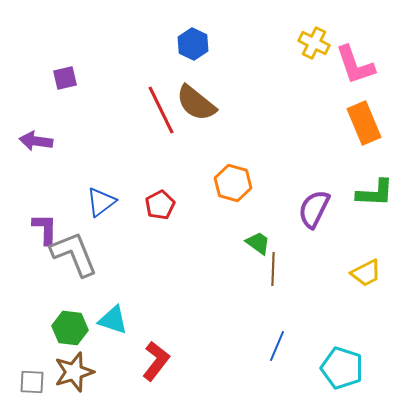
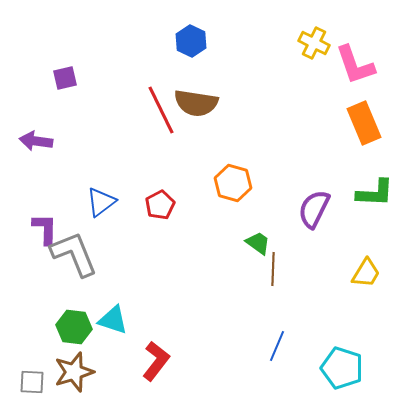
blue hexagon: moved 2 px left, 3 px up
brown semicircle: rotated 30 degrees counterclockwise
yellow trapezoid: rotated 32 degrees counterclockwise
green hexagon: moved 4 px right, 1 px up
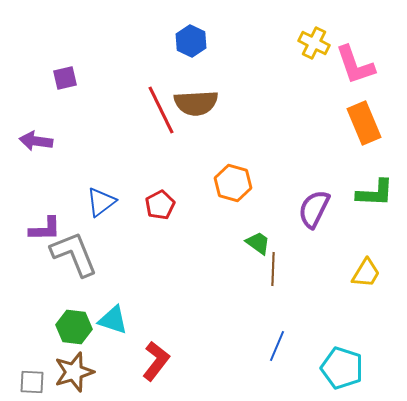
brown semicircle: rotated 12 degrees counterclockwise
purple L-shape: rotated 88 degrees clockwise
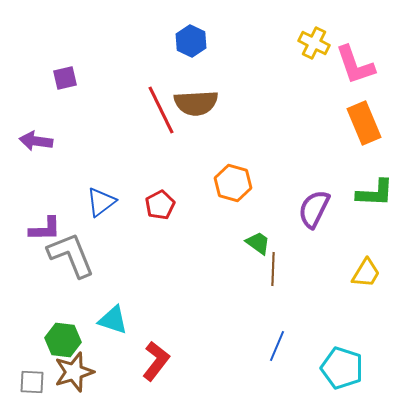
gray L-shape: moved 3 px left, 1 px down
green hexagon: moved 11 px left, 13 px down
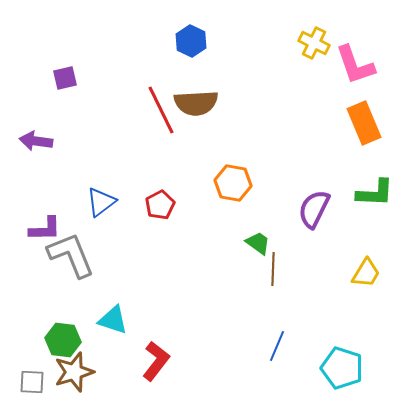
orange hexagon: rotated 6 degrees counterclockwise
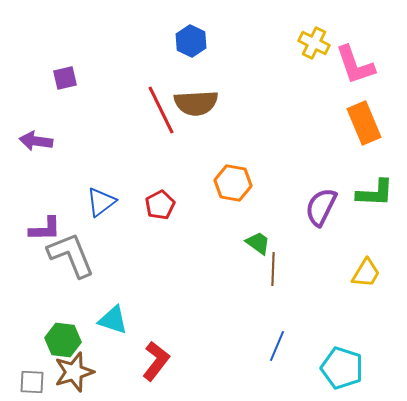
purple semicircle: moved 7 px right, 2 px up
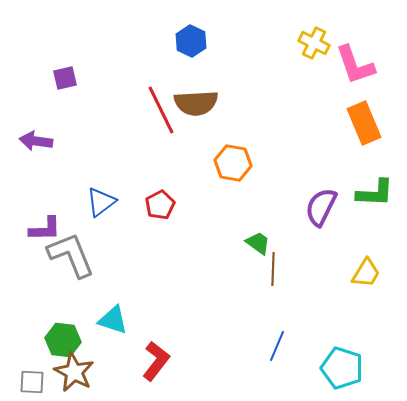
orange hexagon: moved 20 px up
brown star: rotated 27 degrees counterclockwise
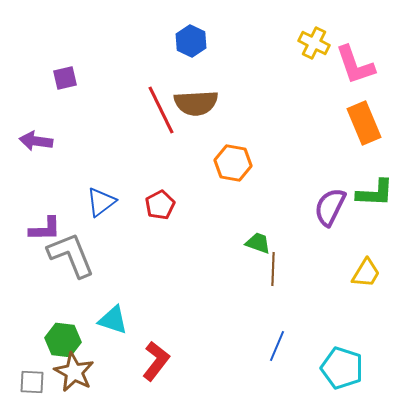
purple semicircle: moved 9 px right
green trapezoid: rotated 16 degrees counterclockwise
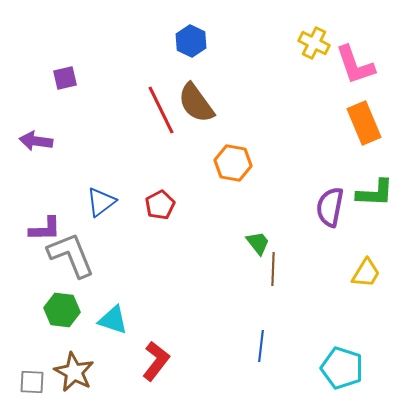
brown semicircle: rotated 57 degrees clockwise
purple semicircle: rotated 15 degrees counterclockwise
green trapezoid: rotated 32 degrees clockwise
green hexagon: moved 1 px left, 30 px up
blue line: moved 16 px left; rotated 16 degrees counterclockwise
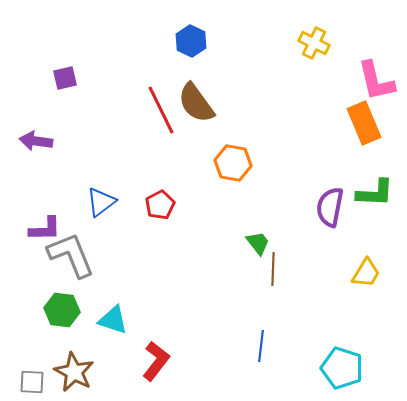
pink L-shape: moved 21 px right, 16 px down; rotated 6 degrees clockwise
